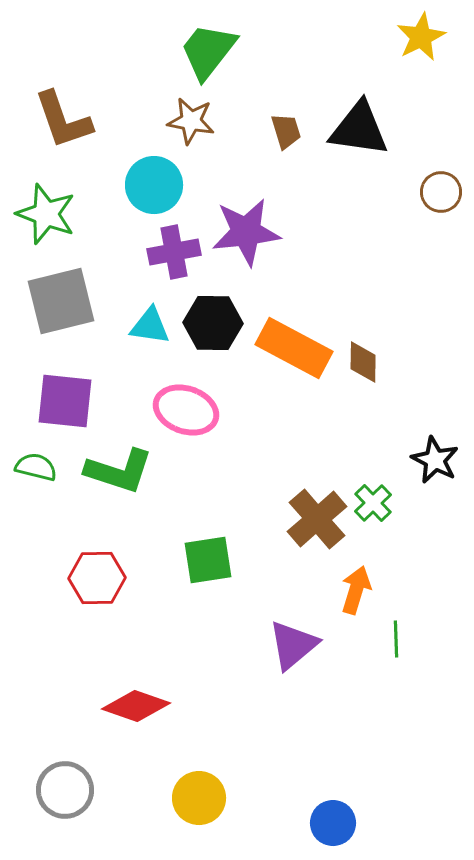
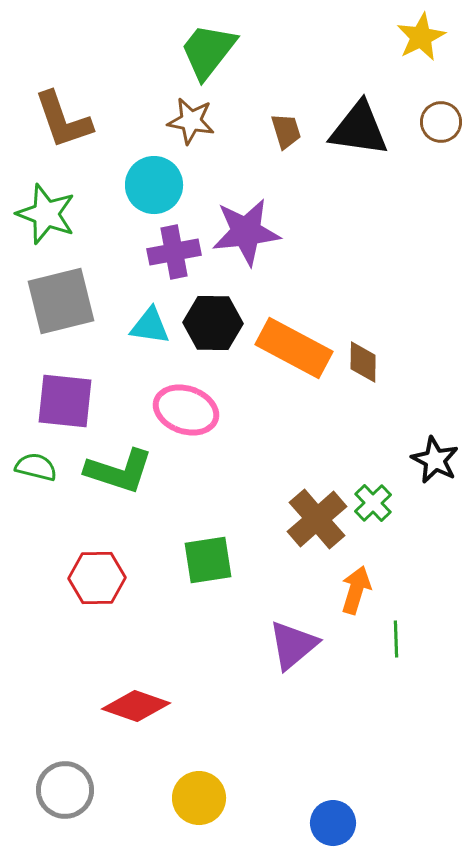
brown circle: moved 70 px up
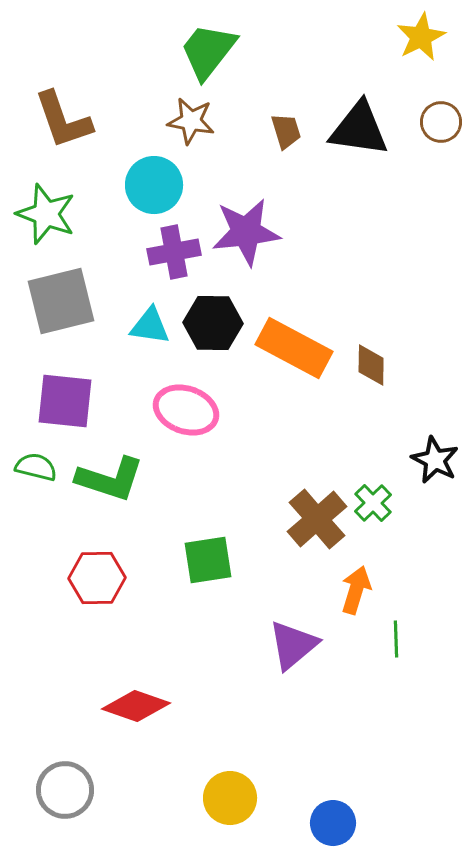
brown diamond: moved 8 px right, 3 px down
green L-shape: moved 9 px left, 8 px down
yellow circle: moved 31 px right
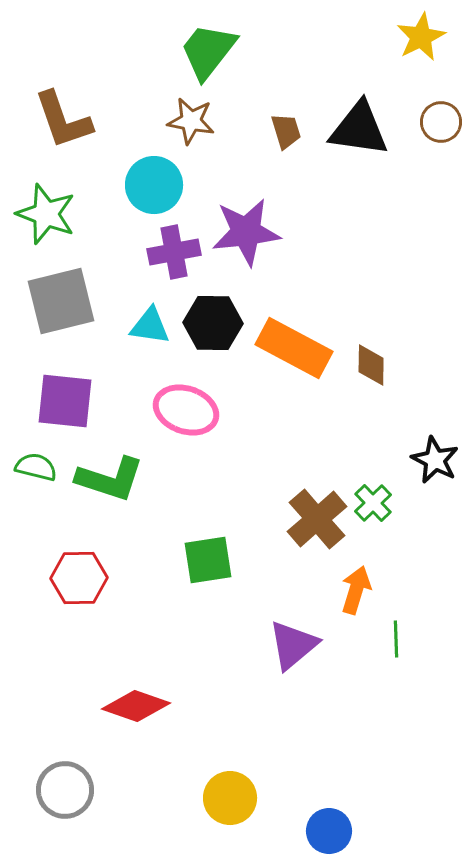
red hexagon: moved 18 px left
blue circle: moved 4 px left, 8 px down
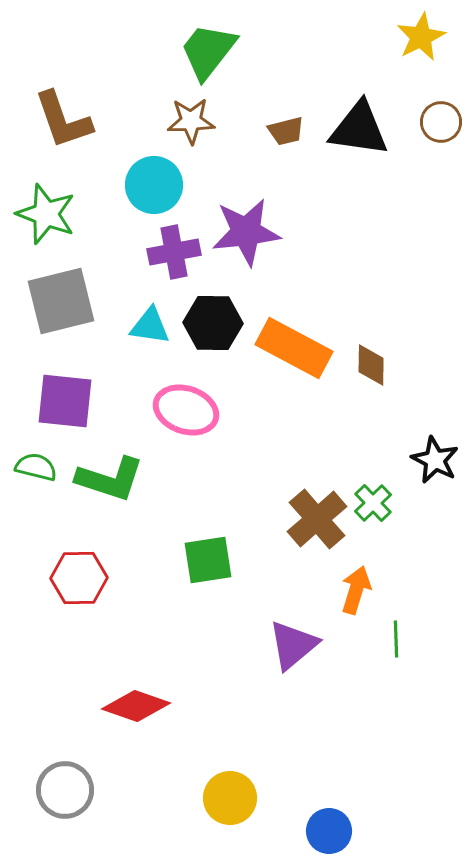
brown star: rotated 12 degrees counterclockwise
brown trapezoid: rotated 93 degrees clockwise
